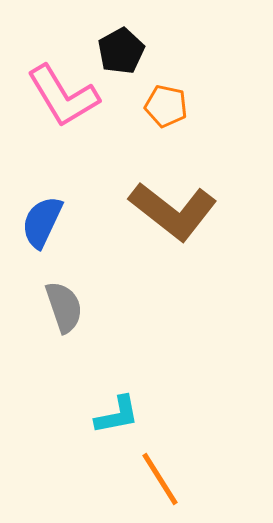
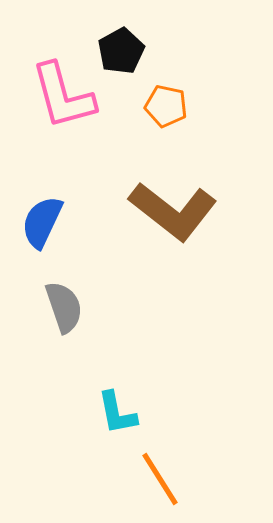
pink L-shape: rotated 16 degrees clockwise
cyan L-shape: moved 2 px up; rotated 90 degrees clockwise
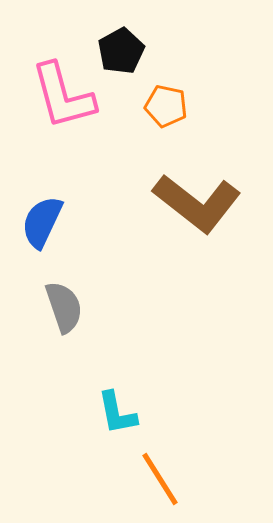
brown L-shape: moved 24 px right, 8 px up
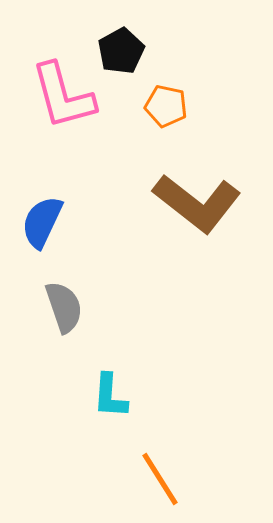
cyan L-shape: moved 7 px left, 17 px up; rotated 15 degrees clockwise
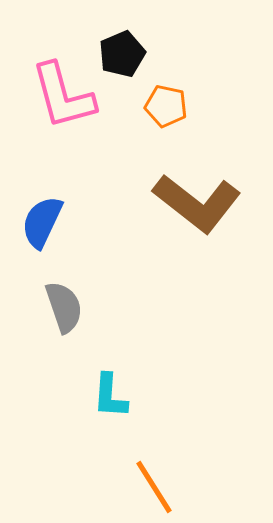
black pentagon: moved 1 px right, 3 px down; rotated 6 degrees clockwise
orange line: moved 6 px left, 8 px down
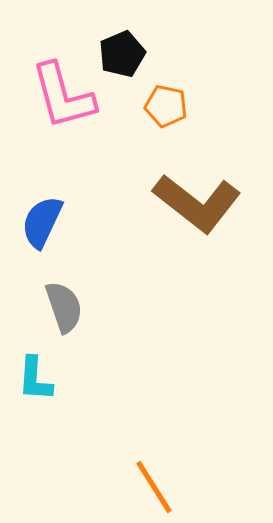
cyan L-shape: moved 75 px left, 17 px up
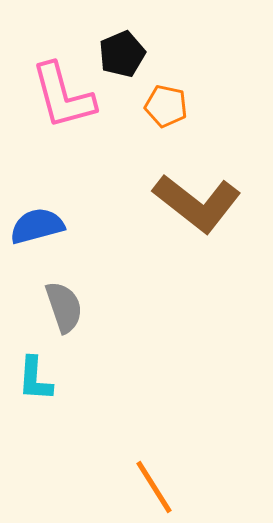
blue semicircle: moved 5 px left, 4 px down; rotated 50 degrees clockwise
